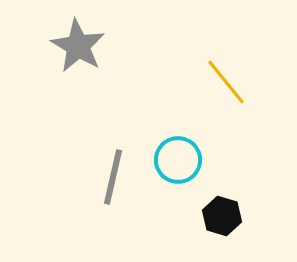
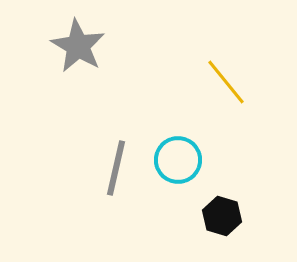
gray line: moved 3 px right, 9 px up
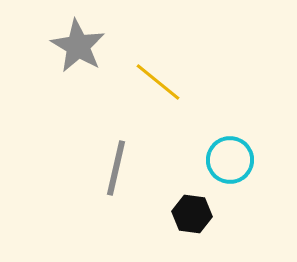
yellow line: moved 68 px left; rotated 12 degrees counterclockwise
cyan circle: moved 52 px right
black hexagon: moved 30 px left, 2 px up; rotated 9 degrees counterclockwise
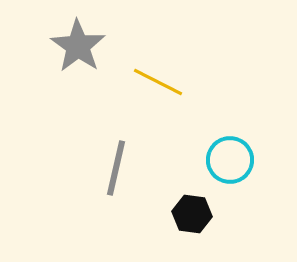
gray star: rotated 4 degrees clockwise
yellow line: rotated 12 degrees counterclockwise
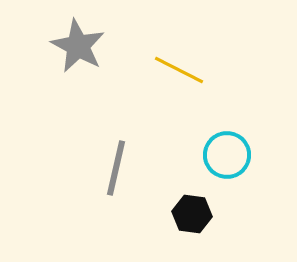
gray star: rotated 6 degrees counterclockwise
yellow line: moved 21 px right, 12 px up
cyan circle: moved 3 px left, 5 px up
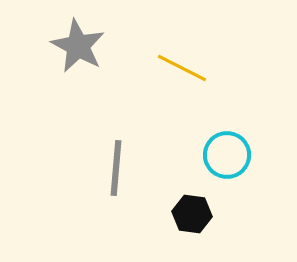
yellow line: moved 3 px right, 2 px up
gray line: rotated 8 degrees counterclockwise
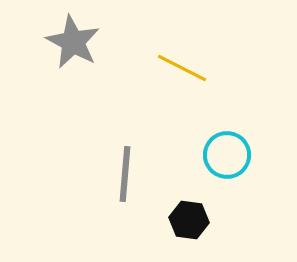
gray star: moved 5 px left, 4 px up
gray line: moved 9 px right, 6 px down
black hexagon: moved 3 px left, 6 px down
